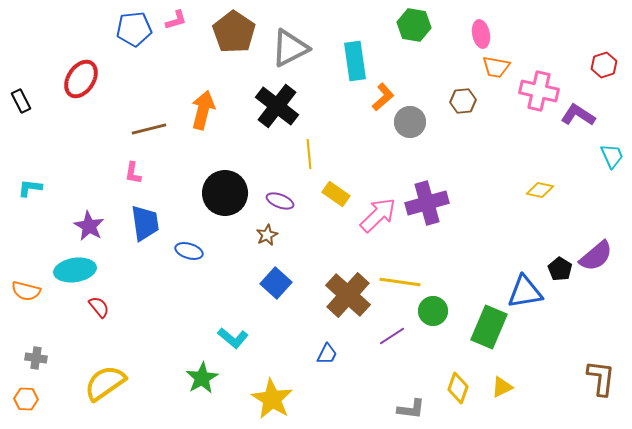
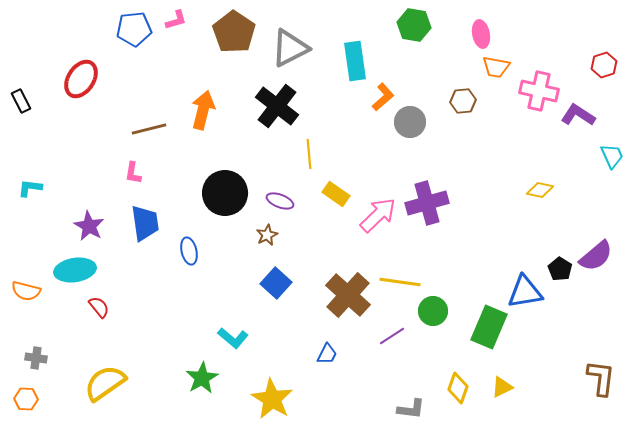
blue ellipse at (189, 251): rotated 60 degrees clockwise
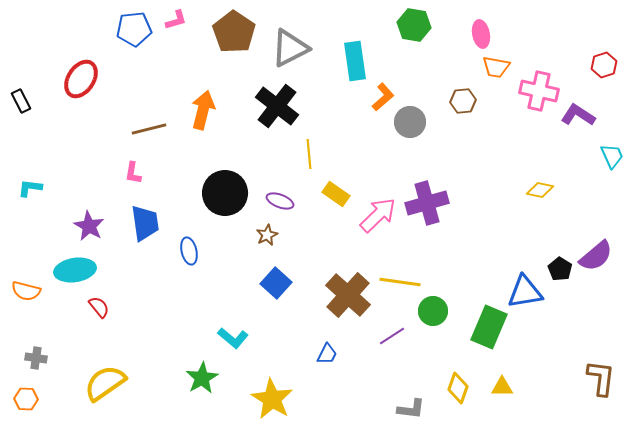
yellow triangle at (502, 387): rotated 25 degrees clockwise
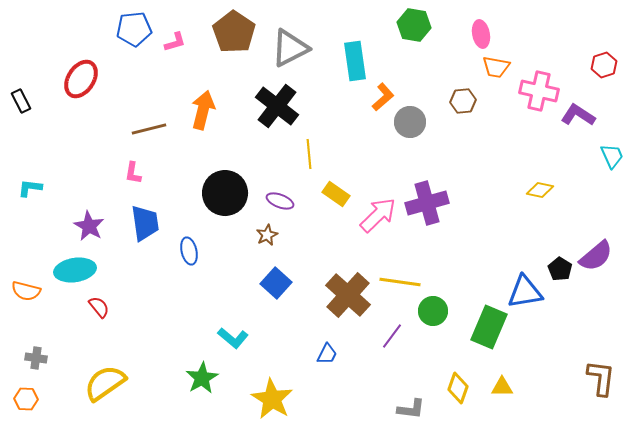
pink L-shape at (176, 20): moved 1 px left, 22 px down
purple line at (392, 336): rotated 20 degrees counterclockwise
